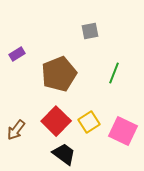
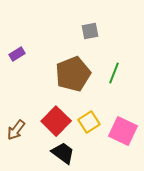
brown pentagon: moved 14 px right
black trapezoid: moved 1 px left, 1 px up
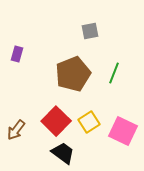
purple rectangle: rotated 42 degrees counterclockwise
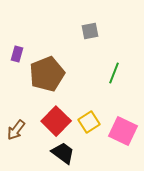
brown pentagon: moved 26 px left
